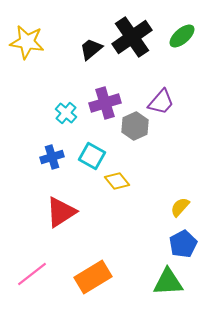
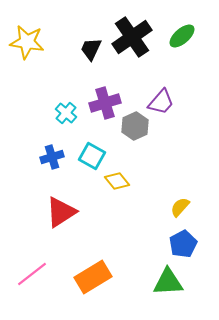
black trapezoid: rotated 25 degrees counterclockwise
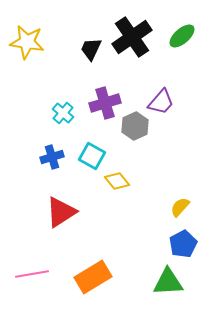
cyan cross: moved 3 px left
pink line: rotated 28 degrees clockwise
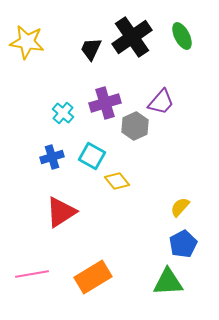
green ellipse: rotated 76 degrees counterclockwise
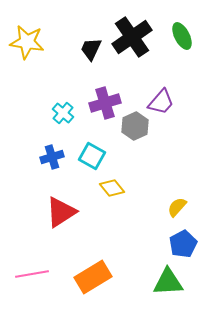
yellow diamond: moved 5 px left, 7 px down
yellow semicircle: moved 3 px left
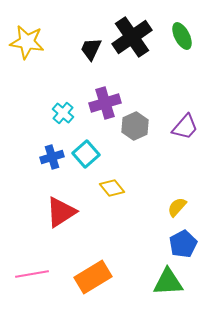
purple trapezoid: moved 24 px right, 25 px down
cyan square: moved 6 px left, 2 px up; rotated 20 degrees clockwise
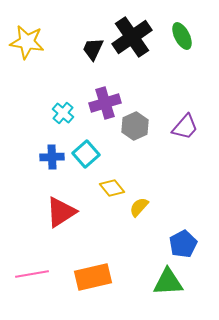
black trapezoid: moved 2 px right
blue cross: rotated 15 degrees clockwise
yellow semicircle: moved 38 px left
orange rectangle: rotated 18 degrees clockwise
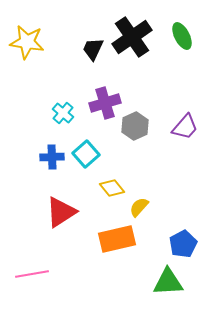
orange rectangle: moved 24 px right, 38 px up
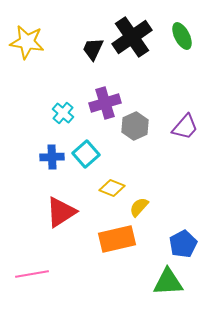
yellow diamond: rotated 30 degrees counterclockwise
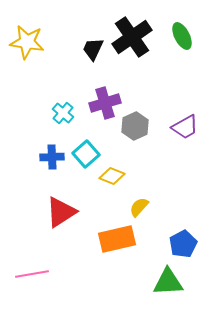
purple trapezoid: rotated 20 degrees clockwise
yellow diamond: moved 12 px up
